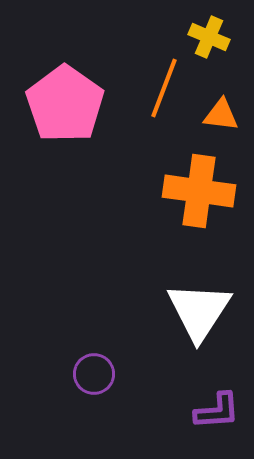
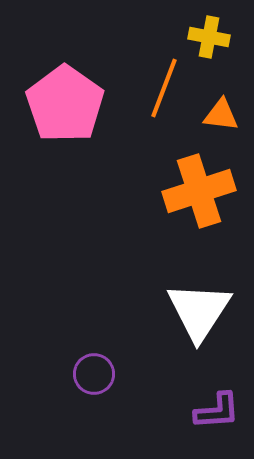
yellow cross: rotated 12 degrees counterclockwise
orange cross: rotated 26 degrees counterclockwise
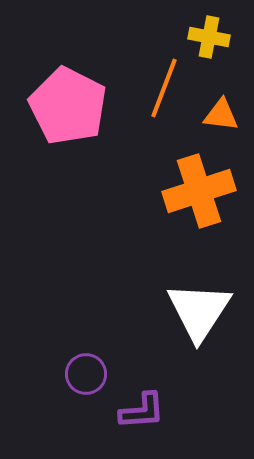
pink pentagon: moved 3 px right, 2 px down; rotated 8 degrees counterclockwise
purple circle: moved 8 px left
purple L-shape: moved 75 px left
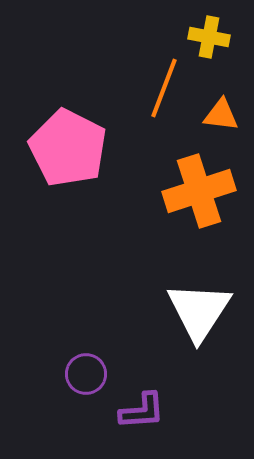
pink pentagon: moved 42 px down
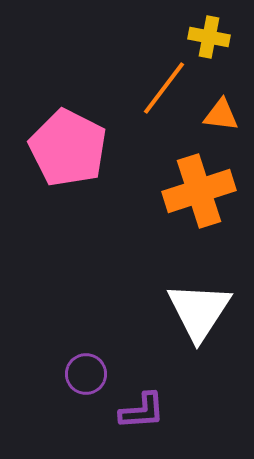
orange line: rotated 16 degrees clockwise
